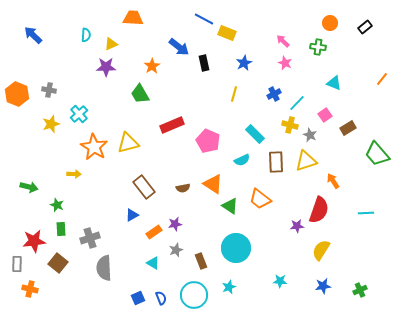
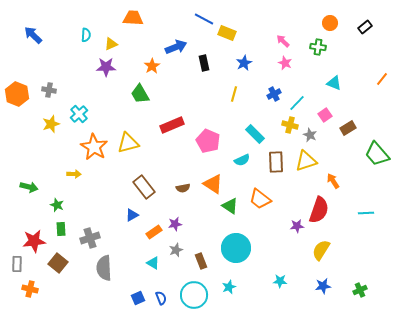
blue arrow at (179, 47): moved 3 px left; rotated 60 degrees counterclockwise
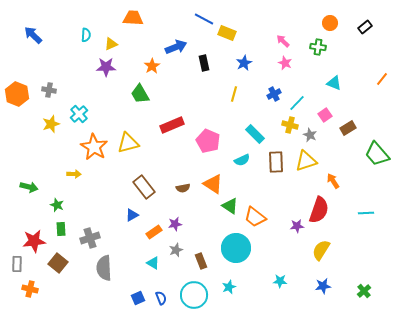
orange trapezoid at (260, 199): moved 5 px left, 18 px down
green cross at (360, 290): moved 4 px right, 1 px down; rotated 16 degrees counterclockwise
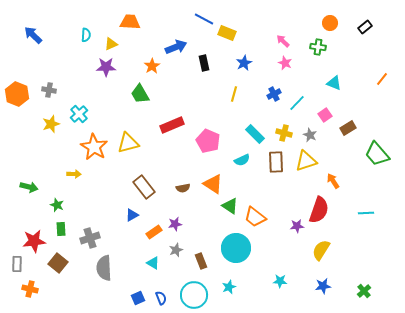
orange trapezoid at (133, 18): moved 3 px left, 4 px down
yellow cross at (290, 125): moved 6 px left, 8 px down
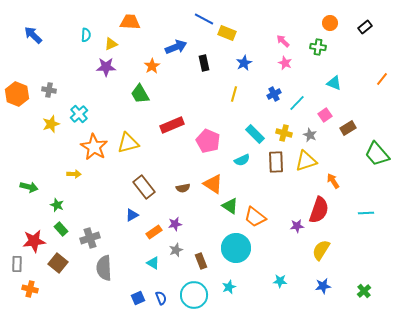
green rectangle at (61, 229): rotated 40 degrees counterclockwise
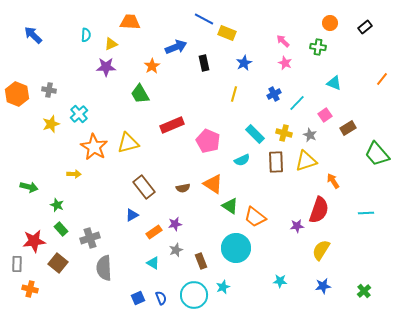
cyan star at (229, 287): moved 6 px left
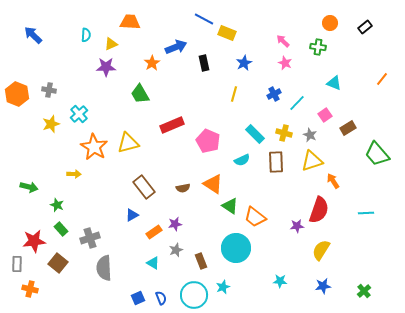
orange star at (152, 66): moved 3 px up
yellow triangle at (306, 161): moved 6 px right
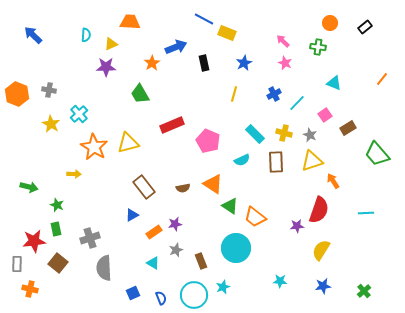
yellow star at (51, 124): rotated 24 degrees counterclockwise
green rectangle at (61, 229): moved 5 px left; rotated 32 degrees clockwise
blue square at (138, 298): moved 5 px left, 5 px up
